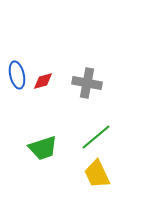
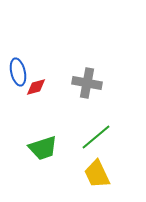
blue ellipse: moved 1 px right, 3 px up
red diamond: moved 7 px left, 6 px down
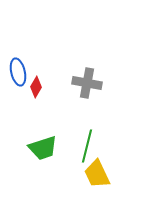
red diamond: rotated 45 degrees counterclockwise
green line: moved 9 px left, 9 px down; rotated 36 degrees counterclockwise
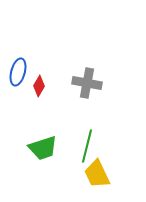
blue ellipse: rotated 28 degrees clockwise
red diamond: moved 3 px right, 1 px up
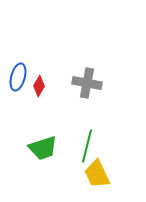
blue ellipse: moved 5 px down
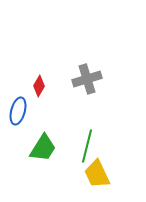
blue ellipse: moved 34 px down
gray cross: moved 4 px up; rotated 28 degrees counterclockwise
green trapezoid: rotated 40 degrees counterclockwise
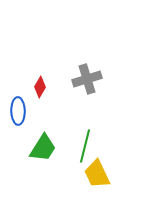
red diamond: moved 1 px right, 1 px down
blue ellipse: rotated 16 degrees counterclockwise
green line: moved 2 px left
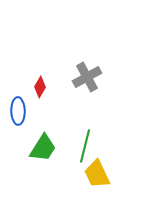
gray cross: moved 2 px up; rotated 12 degrees counterclockwise
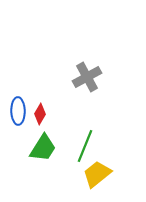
red diamond: moved 27 px down
green line: rotated 8 degrees clockwise
yellow trapezoid: rotated 76 degrees clockwise
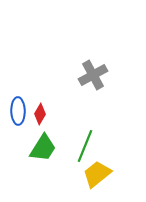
gray cross: moved 6 px right, 2 px up
